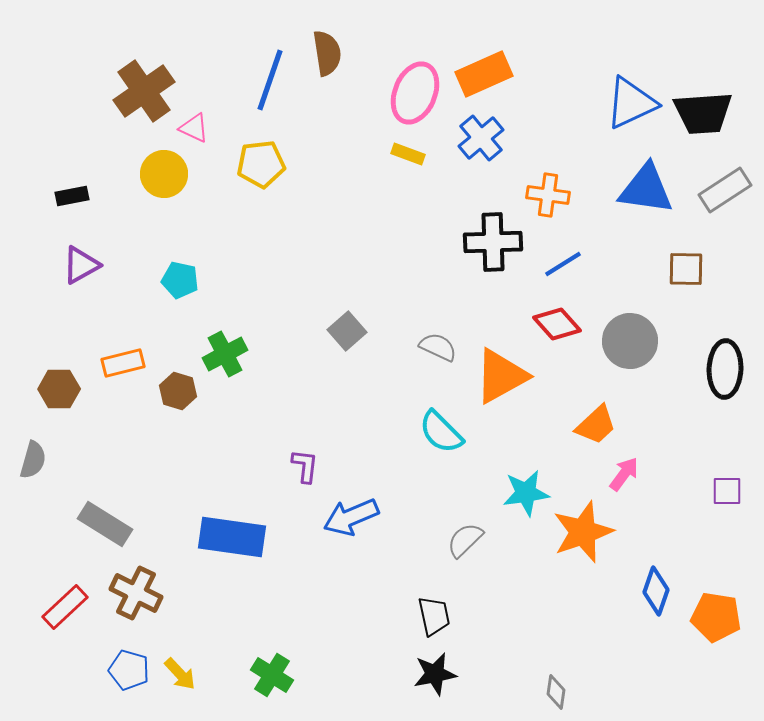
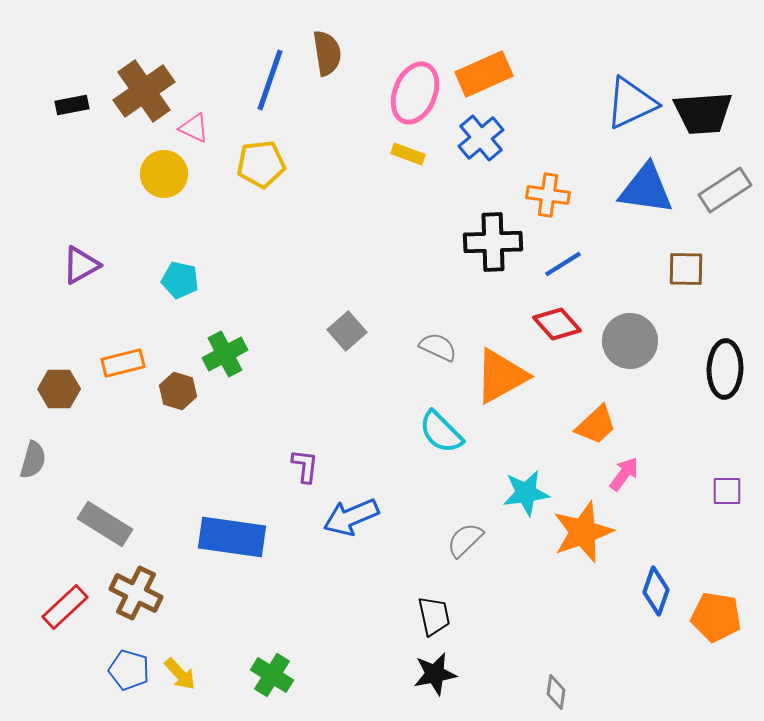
black rectangle at (72, 196): moved 91 px up
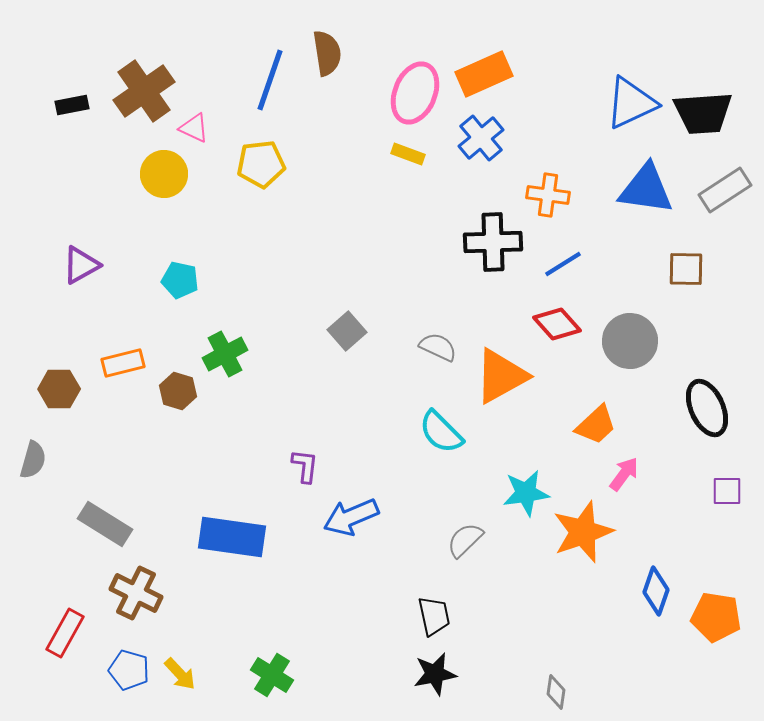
black ellipse at (725, 369): moved 18 px left, 39 px down; rotated 26 degrees counterclockwise
red rectangle at (65, 607): moved 26 px down; rotated 18 degrees counterclockwise
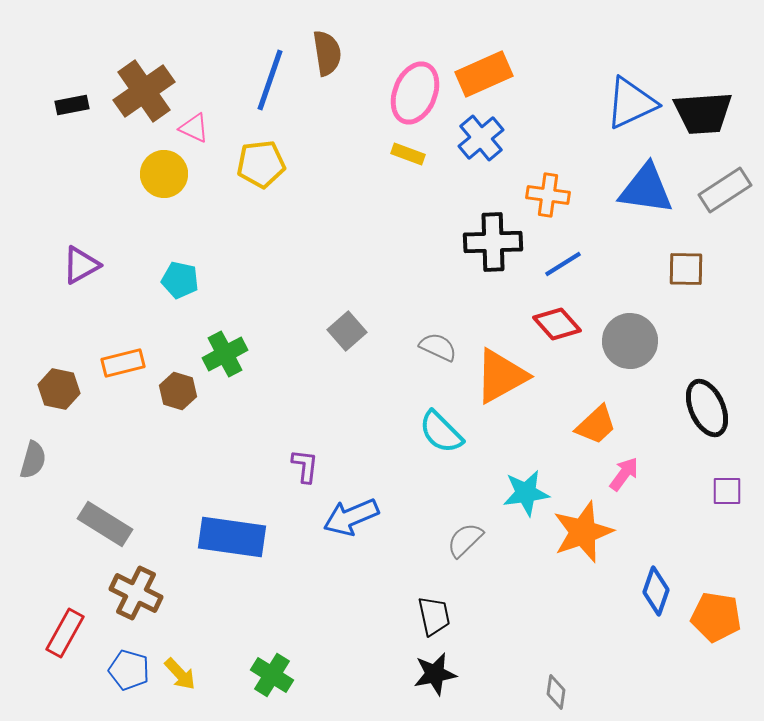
brown hexagon at (59, 389): rotated 12 degrees clockwise
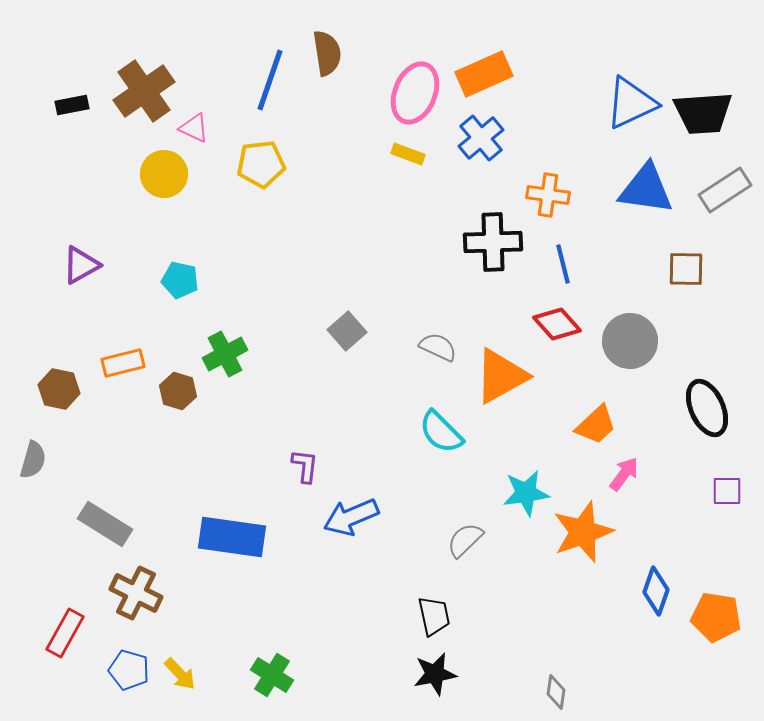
blue line at (563, 264): rotated 72 degrees counterclockwise
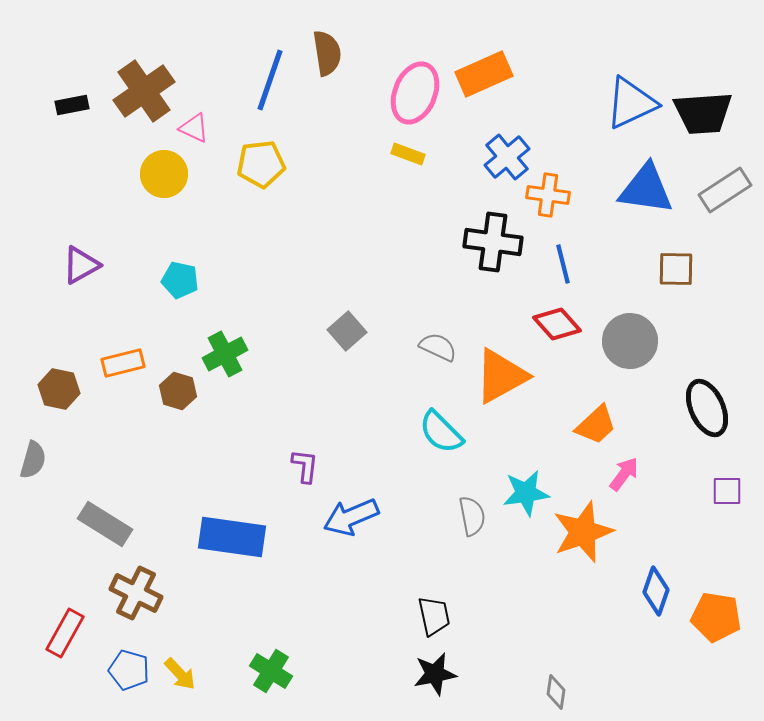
blue cross at (481, 138): moved 26 px right, 19 px down
black cross at (493, 242): rotated 10 degrees clockwise
brown square at (686, 269): moved 10 px left
gray semicircle at (465, 540): moved 7 px right, 24 px up; rotated 123 degrees clockwise
green cross at (272, 675): moved 1 px left, 4 px up
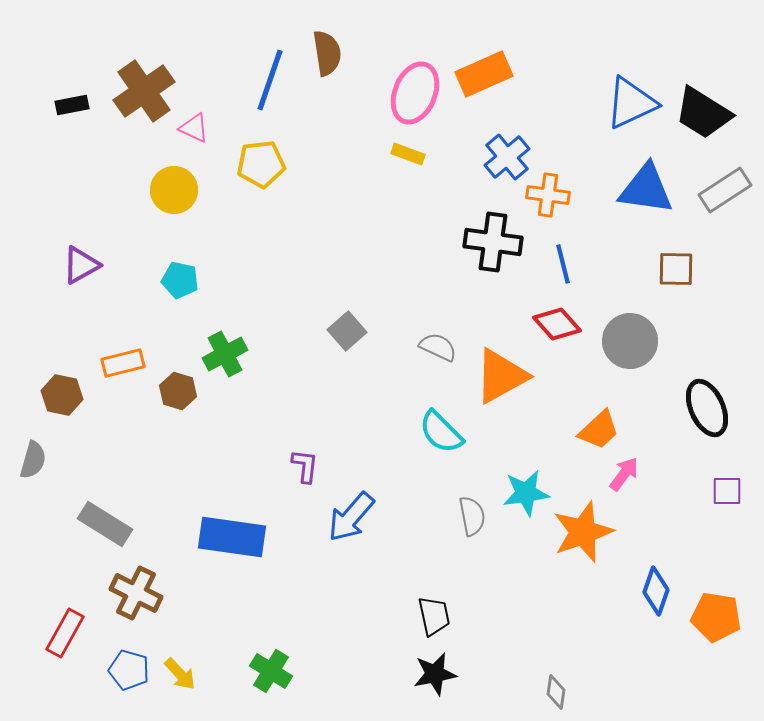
black trapezoid at (703, 113): rotated 36 degrees clockwise
yellow circle at (164, 174): moved 10 px right, 16 px down
brown hexagon at (59, 389): moved 3 px right, 6 px down
orange trapezoid at (596, 425): moved 3 px right, 5 px down
blue arrow at (351, 517): rotated 26 degrees counterclockwise
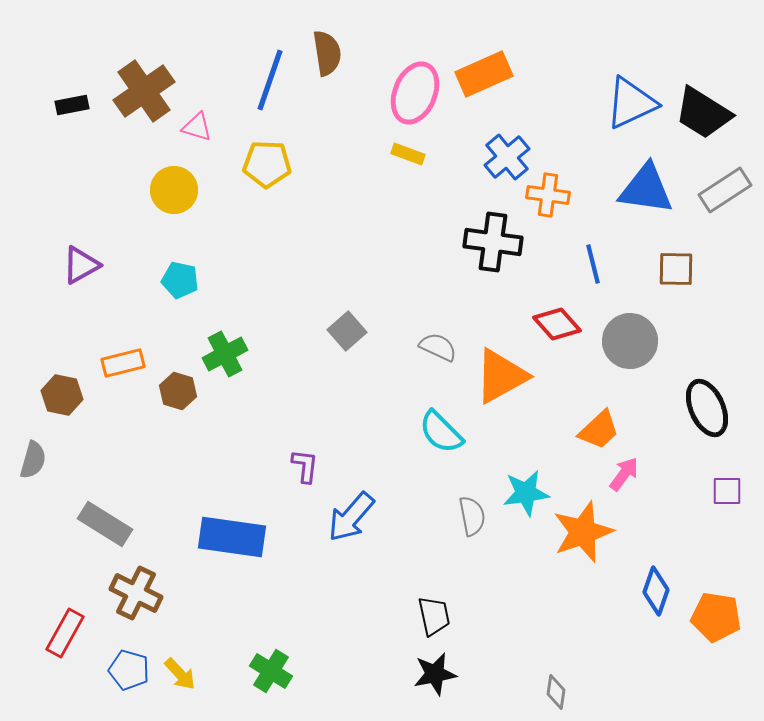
pink triangle at (194, 128): moved 3 px right, 1 px up; rotated 8 degrees counterclockwise
yellow pentagon at (261, 164): moved 6 px right; rotated 9 degrees clockwise
blue line at (563, 264): moved 30 px right
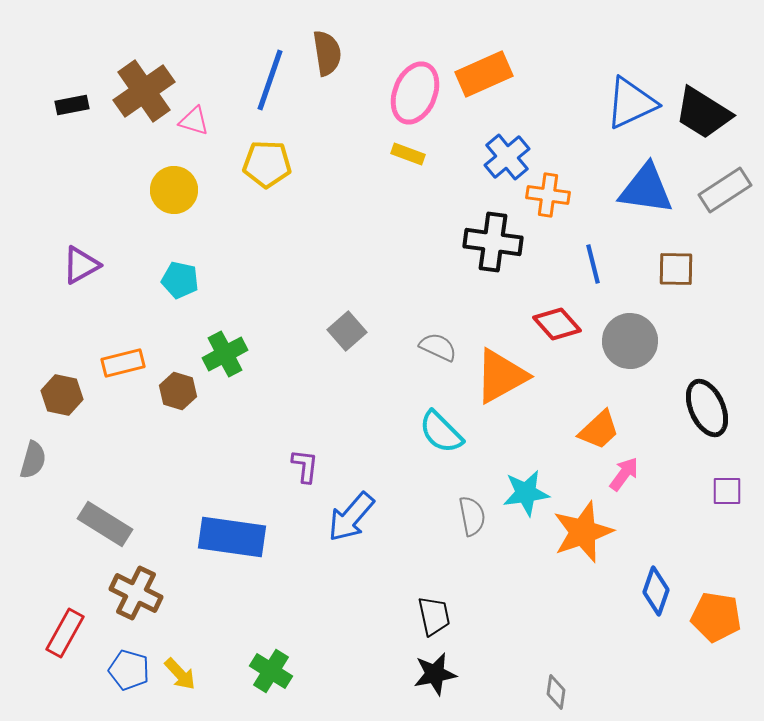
pink triangle at (197, 127): moved 3 px left, 6 px up
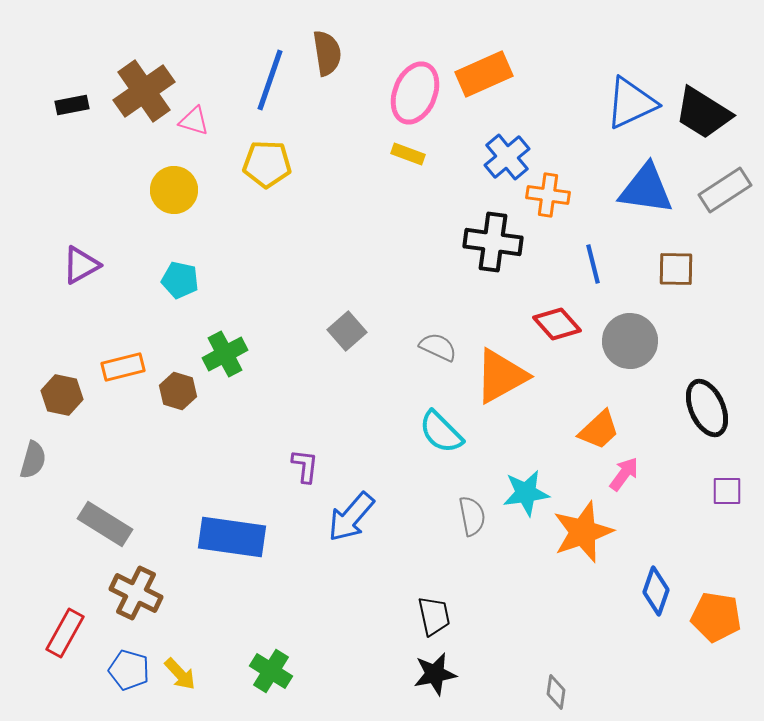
orange rectangle at (123, 363): moved 4 px down
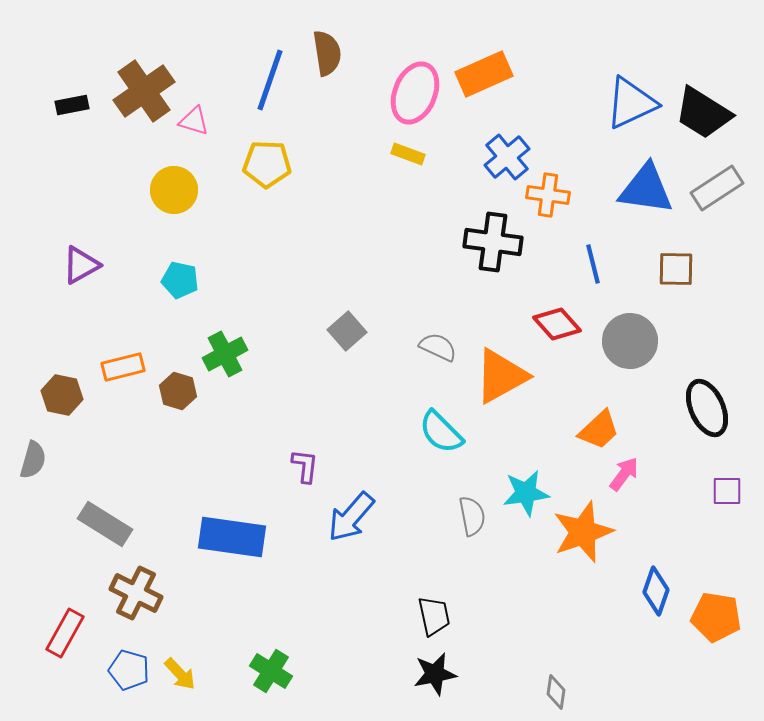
gray rectangle at (725, 190): moved 8 px left, 2 px up
